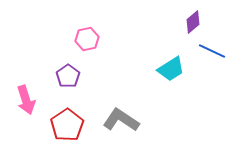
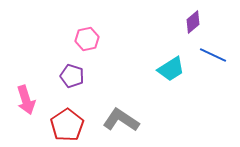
blue line: moved 1 px right, 4 px down
purple pentagon: moved 4 px right; rotated 20 degrees counterclockwise
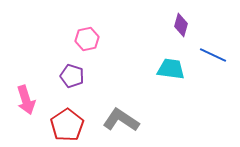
purple diamond: moved 12 px left, 3 px down; rotated 35 degrees counterclockwise
cyan trapezoid: rotated 140 degrees counterclockwise
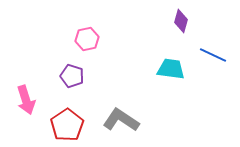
purple diamond: moved 4 px up
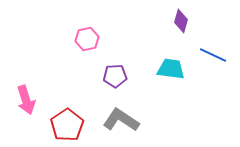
purple pentagon: moved 43 px right; rotated 20 degrees counterclockwise
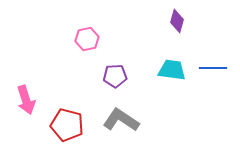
purple diamond: moved 4 px left
blue line: moved 13 px down; rotated 24 degrees counterclockwise
cyan trapezoid: moved 1 px right, 1 px down
red pentagon: rotated 24 degrees counterclockwise
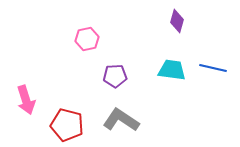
blue line: rotated 12 degrees clockwise
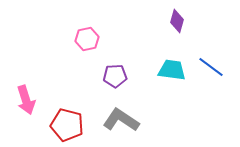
blue line: moved 2 px left, 1 px up; rotated 24 degrees clockwise
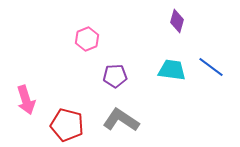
pink hexagon: rotated 10 degrees counterclockwise
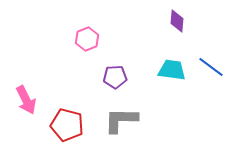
purple diamond: rotated 10 degrees counterclockwise
purple pentagon: moved 1 px down
pink arrow: rotated 8 degrees counterclockwise
gray L-shape: rotated 33 degrees counterclockwise
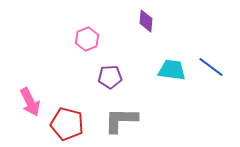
purple diamond: moved 31 px left
purple pentagon: moved 5 px left
pink arrow: moved 4 px right, 2 px down
red pentagon: moved 1 px up
